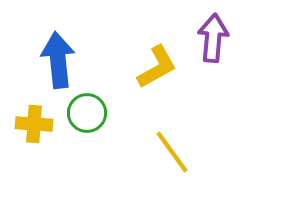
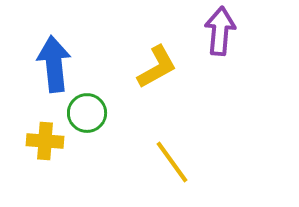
purple arrow: moved 7 px right, 7 px up
blue arrow: moved 4 px left, 4 px down
yellow cross: moved 11 px right, 17 px down
yellow line: moved 10 px down
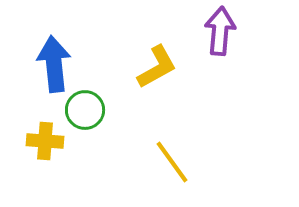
green circle: moved 2 px left, 3 px up
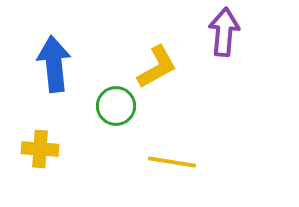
purple arrow: moved 4 px right, 1 px down
green circle: moved 31 px right, 4 px up
yellow cross: moved 5 px left, 8 px down
yellow line: rotated 45 degrees counterclockwise
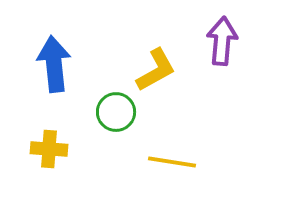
purple arrow: moved 2 px left, 9 px down
yellow L-shape: moved 1 px left, 3 px down
green circle: moved 6 px down
yellow cross: moved 9 px right
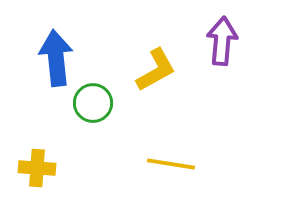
blue arrow: moved 2 px right, 6 px up
green circle: moved 23 px left, 9 px up
yellow cross: moved 12 px left, 19 px down
yellow line: moved 1 px left, 2 px down
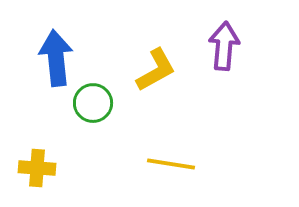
purple arrow: moved 2 px right, 5 px down
